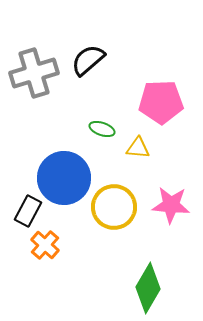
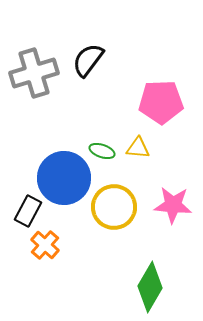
black semicircle: rotated 12 degrees counterclockwise
green ellipse: moved 22 px down
pink star: moved 2 px right
green diamond: moved 2 px right, 1 px up
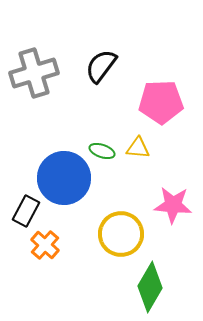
black semicircle: moved 13 px right, 6 px down
yellow circle: moved 7 px right, 27 px down
black rectangle: moved 2 px left
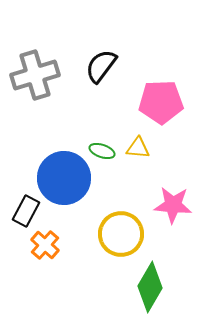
gray cross: moved 1 px right, 2 px down
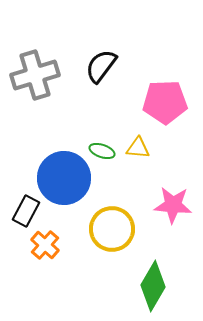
pink pentagon: moved 4 px right
yellow circle: moved 9 px left, 5 px up
green diamond: moved 3 px right, 1 px up
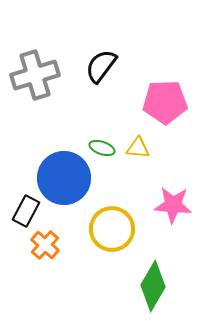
green ellipse: moved 3 px up
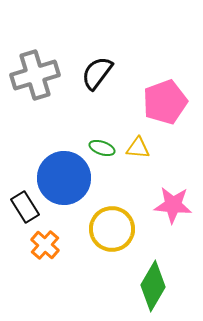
black semicircle: moved 4 px left, 7 px down
pink pentagon: rotated 18 degrees counterclockwise
black rectangle: moved 1 px left, 4 px up; rotated 60 degrees counterclockwise
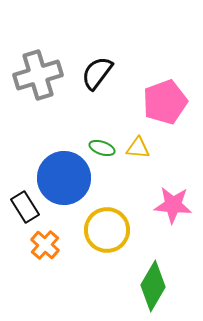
gray cross: moved 3 px right
yellow circle: moved 5 px left, 1 px down
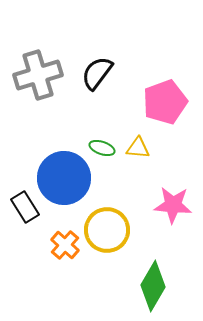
orange cross: moved 20 px right
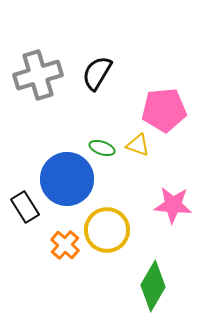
black semicircle: rotated 6 degrees counterclockwise
pink pentagon: moved 1 px left, 8 px down; rotated 15 degrees clockwise
yellow triangle: moved 3 px up; rotated 15 degrees clockwise
blue circle: moved 3 px right, 1 px down
